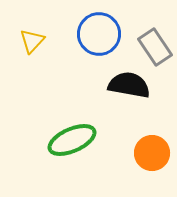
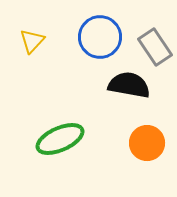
blue circle: moved 1 px right, 3 px down
green ellipse: moved 12 px left, 1 px up
orange circle: moved 5 px left, 10 px up
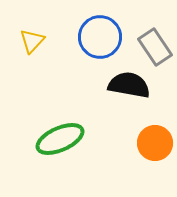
orange circle: moved 8 px right
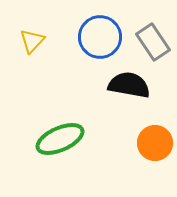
gray rectangle: moved 2 px left, 5 px up
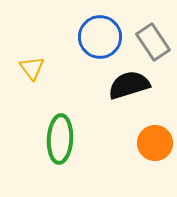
yellow triangle: moved 27 px down; rotated 20 degrees counterclockwise
black semicircle: rotated 27 degrees counterclockwise
green ellipse: rotated 63 degrees counterclockwise
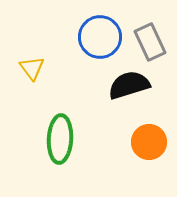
gray rectangle: moved 3 px left; rotated 9 degrees clockwise
orange circle: moved 6 px left, 1 px up
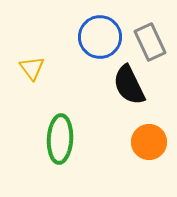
black semicircle: rotated 99 degrees counterclockwise
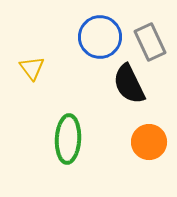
black semicircle: moved 1 px up
green ellipse: moved 8 px right
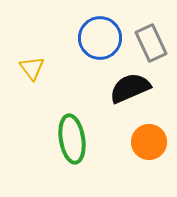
blue circle: moved 1 px down
gray rectangle: moved 1 px right, 1 px down
black semicircle: moved 1 px right, 4 px down; rotated 93 degrees clockwise
green ellipse: moved 4 px right; rotated 12 degrees counterclockwise
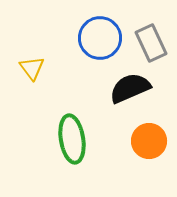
orange circle: moved 1 px up
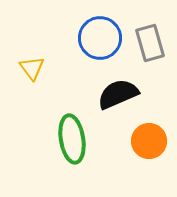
gray rectangle: moved 1 px left; rotated 9 degrees clockwise
black semicircle: moved 12 px left, 6 px down
